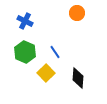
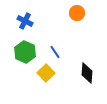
black diamond: moved 9 px right, 5 px up
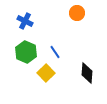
green hexagon: moved 1 px right
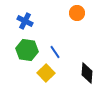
green hexagon: moved 1 px right, 2 px up; rotated 15 degrees counterclockwise
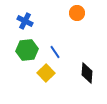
green hexagon: rotated 15 degrees counterclockwise
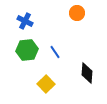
yellow square: moved 11 px down
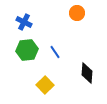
blue cross: moved 1 px left, 1 px down
yellow square: moved 1 px left, 1 px down
